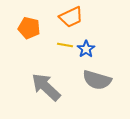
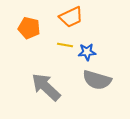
blue star: moved 1 px right, 3 px down; rotated 30 degrees clockwise
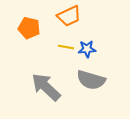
orange trapezoid: moved 2 px left, 1 px up
yellow line: moved 1 px right, 2 px down
blue star: moved 3 px up
gray semicircle: moved 6 px left
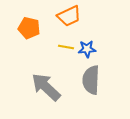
gray semicircle: rotated 76 degrees clockwise
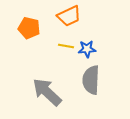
yellow line: moved 1 px up
gray arrow: moved 1 px right, 5 px down
